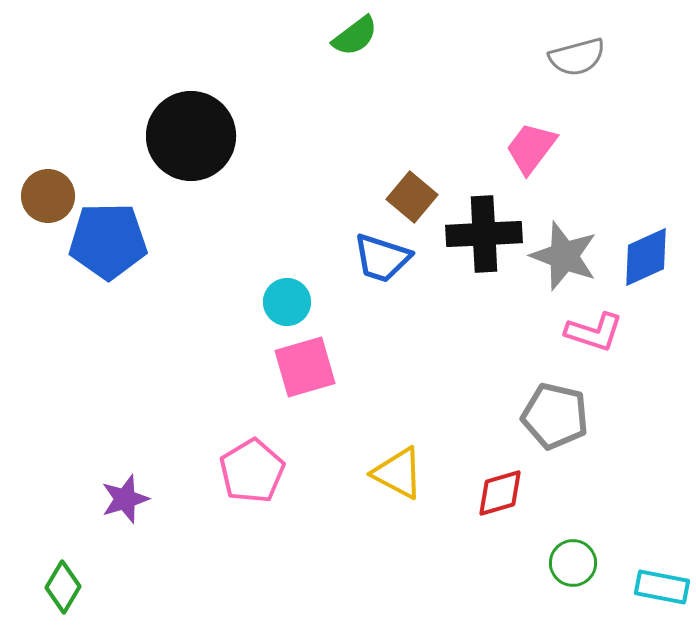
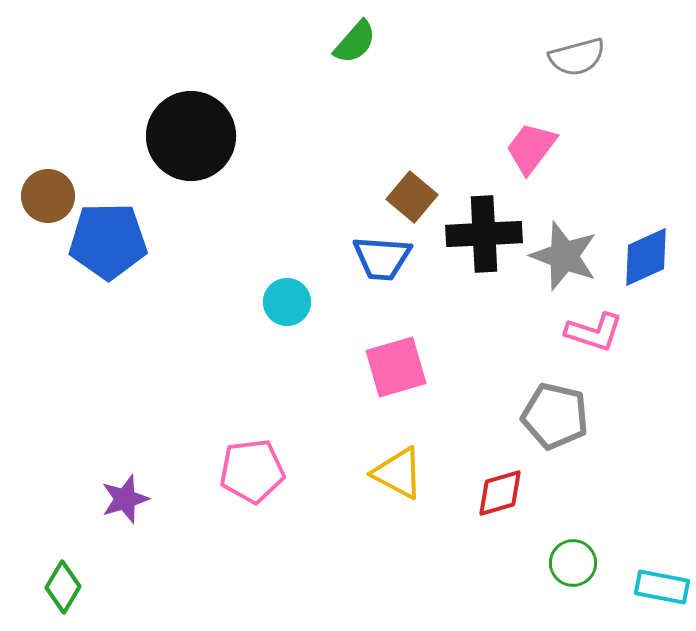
green semicircle: moved 6 px down; rotated 12 degrees counterclockwise
blue trapezoid: rotated 14 degrees counterclockwise
pink square: moved 91 px right
pink pentagon: rotated 24 degrees clockwise
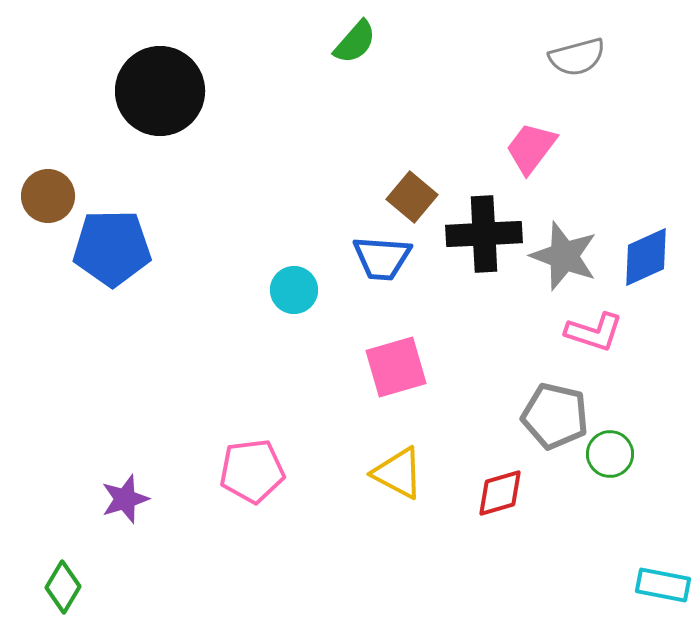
black circle: moved 31 px left, 45 px up
blue pentagon: moved 4 px right, 7 px down
cyan circle: moved 7 px right, 12 px up
green circle: moved 37 px right, 109 px up
cyan rectangle: moved 1 px right, 2 px up
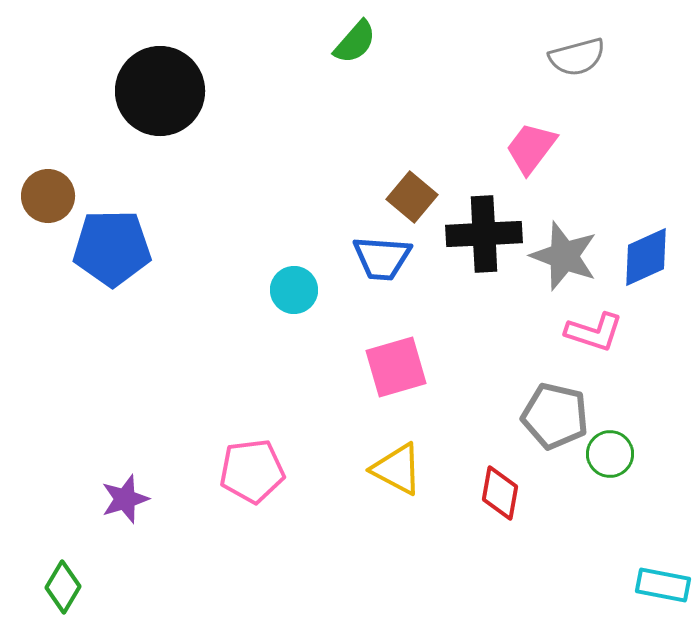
yellow triangle: moved 1 px left, 4 px up
red diamond: rotated 64 degrees counterclockwise
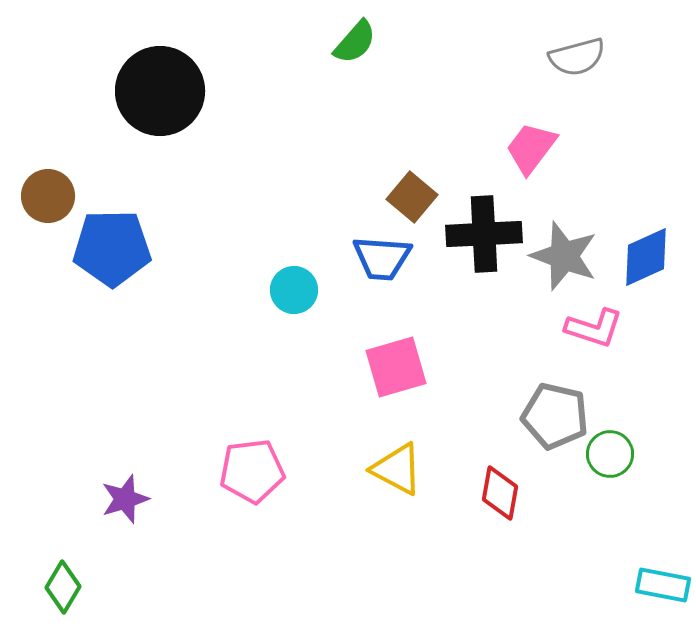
pink L-shape: moved 4 px up
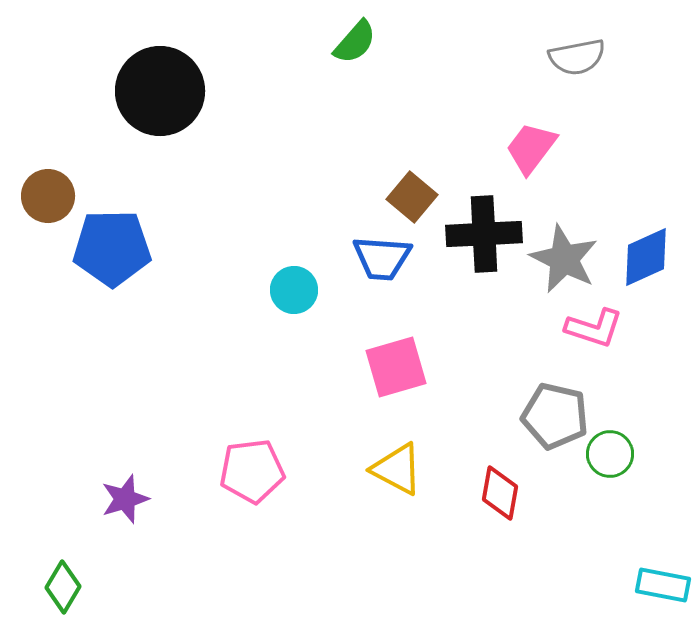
gray semicircle: rotated 4 degrees clockwise
gray star: moved 3 px down; rotated 6 degrees clockwise
